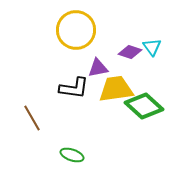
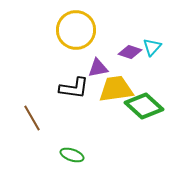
cyan triangle: rotated 18 degrees clockwise
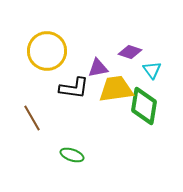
yellow circle: moved 29 px left, 21 px down
cyan triangle: moved 23 px down; rotated 18 degrees counterclockwise
green diamond: rotated 57 degrees clockwise
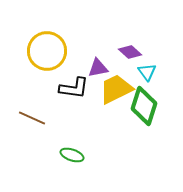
purple diamond: rotated 25 degrees clockwise
cyan triangle: moved 5 px left, 2 px down
yellow trapezoid: rotated 18 degrees counterclockwise
green diamond: rotated 9 degrees clockwise
brown line: rotated 36 degrees counterclockwise
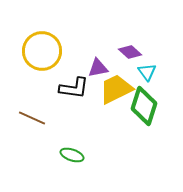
yellow circle: moved 5 px left
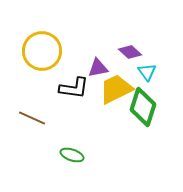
green diamond: moved 1 px left, 1 px down
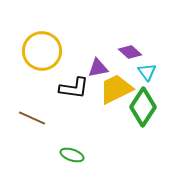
green diamond: rotated 15 degrees clockwise
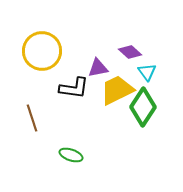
yellow trapezoid: moved 1 px right, 1 px down
brown line: rotated 48 degrees clockwise
green ellipse: moved 1 px left
